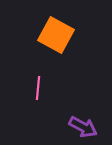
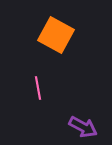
pink line: rotated 15 degrees counterclockwise
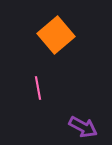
orange square: rotated 21 degrees clockwise
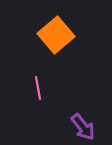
purple arrow: rotated 24 degrees clockwise
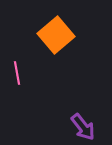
pink line: moved 21 px left, 15 px up
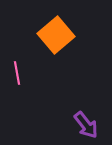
purple arrow: moved 3 px right, 2 px up
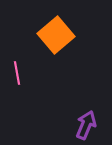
purple arrow: rotated 120 degrees counterclockwise
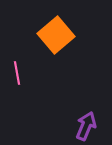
purple arrow: moved 1 px down
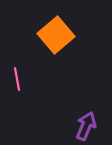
pink line: moved 6 px down
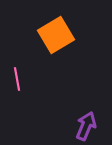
orange square: rotated 9 degrees clockwise
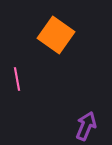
orange square: rotated 24 degrees counterclockwise
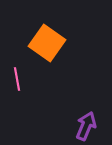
orange square: moved 9 px left, 8 px down
